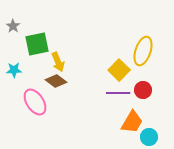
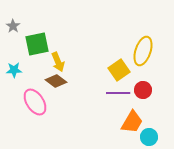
yellow square: rotated 10 degrees clockwise
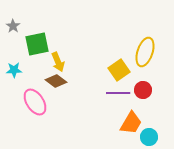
yellow ellipse: moved 2 px right, 1 px down
orange trapezoid: moved 1 px left, 1 px down
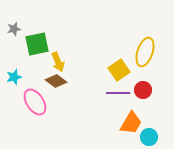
gray star: moved 1 px right, 3 px down; rotated 24 degrees clockwise
cyan star: moved 7 px down; rotated 14 degrees counterclockwise
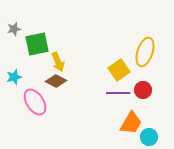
brown diamond: rotated 10 degrees counterclockwise
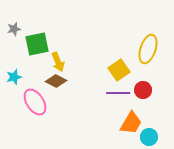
yellow ellipse: moved 3 px right, 3 px up
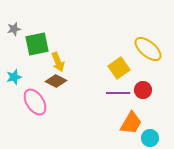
yellow ellipse: rotated 68 degrees counterclockwise
yellow square: moved 2 px up
cyan circle: moved 1 px right, 1 px down
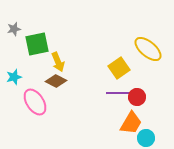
red circle: moved 6 px left, 7 px down
cyan circle: moved 4 px left
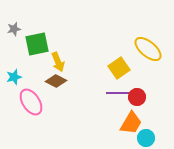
pink ellipse: moved 4 px left
